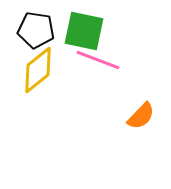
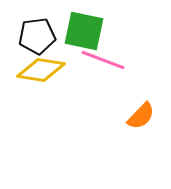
black pentagon: moved 1 px right, 6 px down; rotated 15 degrees counterclockwise
pink line: moved 5 px right
yellow diamond: moved 3 px right; rotated 48 degrees clockwise
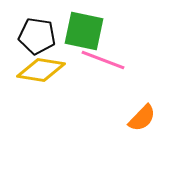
black pentagon: rotated 15 degrees clockwise
orange semicircle: moved 1 px right, 2 px down
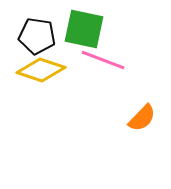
green square: moved 2 px up
yellow diamond: rotated 9 degrees clockwise
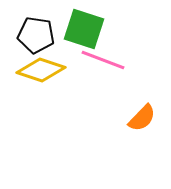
green square: rotated 6 degrees clockwise
black pentagon: moved 1 px left, 1 px up
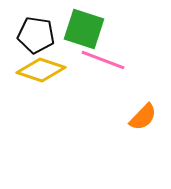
orange semicircle: moved 1 px right, 1 px up
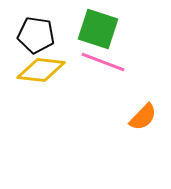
green square: moved 14 px right
pink line: moved 2 px down
yellow diamond: rotated 12 degrees counterclockwise
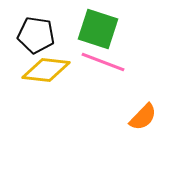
yellow diamond: moved 5 px right
